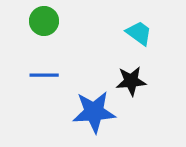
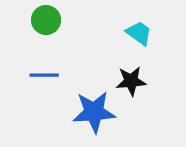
green circle: moved 2 px right, 1 px up
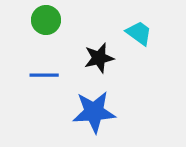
black star: moved 32 px left, 23 px up; rotated 8 degrees counterclockwise
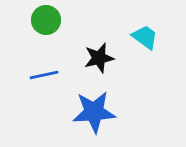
cyan trapezoid: moved 6 px right, 4 px down
blue line: rotated 12 degrees counterclockwise
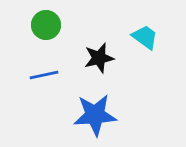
green circle: moved 5 px down
blue star: moved 1 px right, 3 px down
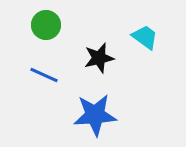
blue line: rotated 36 degrees clockwise
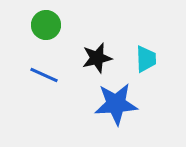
cyan trapezoid: moved 1 px right, 22 px down; rotated 52 degrees clockwise
black star: moved 2 px left
blue star: moved 21 px right, 11 px up
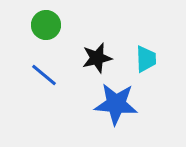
blue line: rotated 16 degrees clockwise
blue star: rotated 9 degrees clockwise
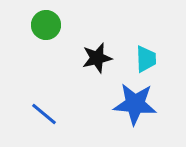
blue line: moved 39 px down
blue star: moved 19 px right
